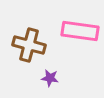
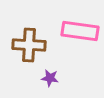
brown cross: rotated 12 degrees counterclockwise
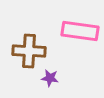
brown cross: moved 6 px down
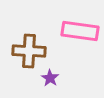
purple star: rotated 24 degrees clockwise
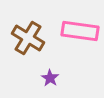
brown cross: moved 1 px left, 13 px up; rotated 28 degrees clockwise
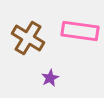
purple star: rotated 12 degrees clockwise
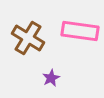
purple star: moved 1 px right
